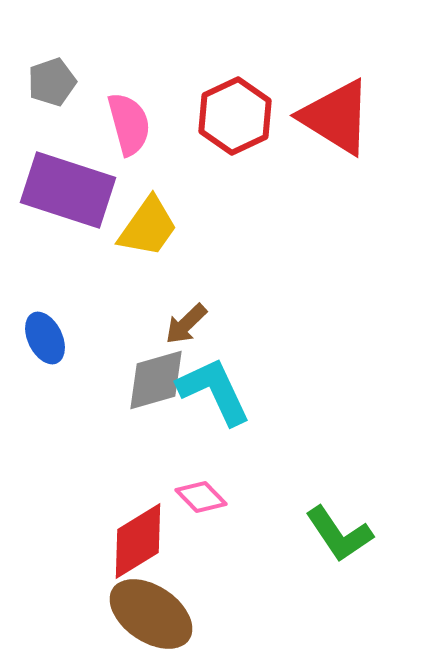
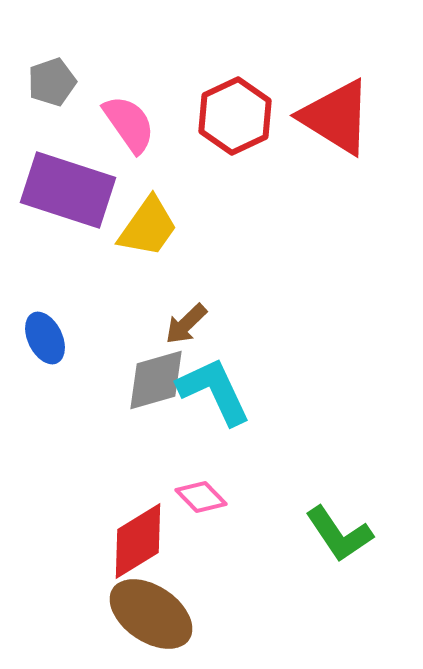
pink semicircle: rotated 20 degrees counterclockwise
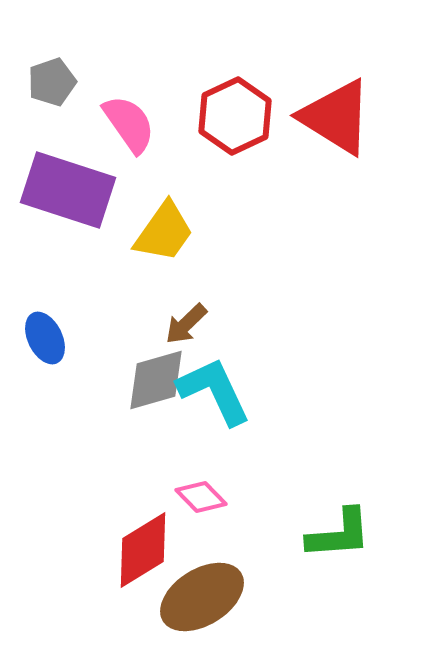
yellow trapezoid: moved 16 px right, 5 px down
green L-shape: rotated 60 degrees counterclockwise
red diamond: moved 5 px right, 9 px down
brown ellipse: moved 51 px right, 17 px up; rotated 66 degrees counterclockwise
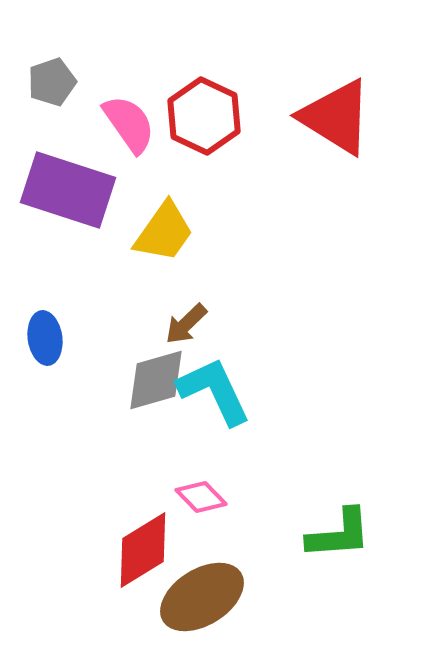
red hexagon: moved 31 px left; rotated 10 degrees counterclockwise
blue ellipse: rotated 18 degrees clockwise
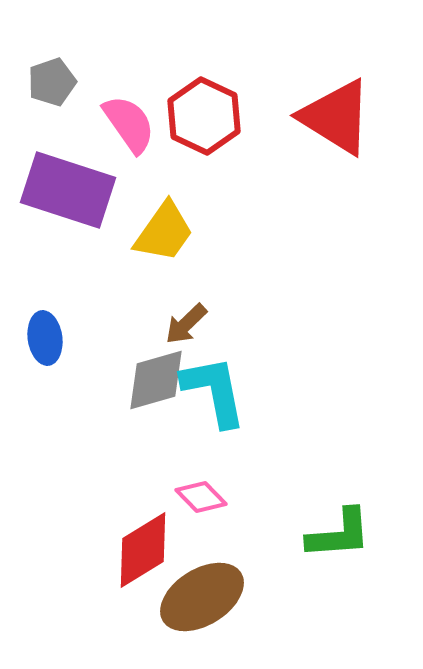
cyan L-shape: rotated 14 degrees clockwise
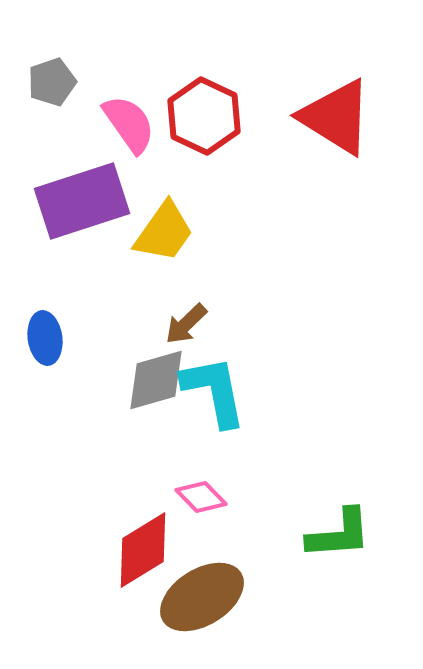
purple rectangle: moved 14 px right, 11 px down; rotated 36 degrees counterclockwise
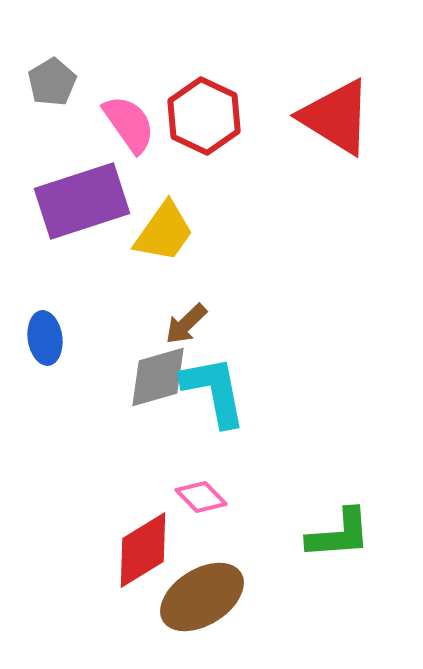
gray pentagon: rotated 12 degrees counterclockwise
gray diamond: moved 2 px right, 3 px up
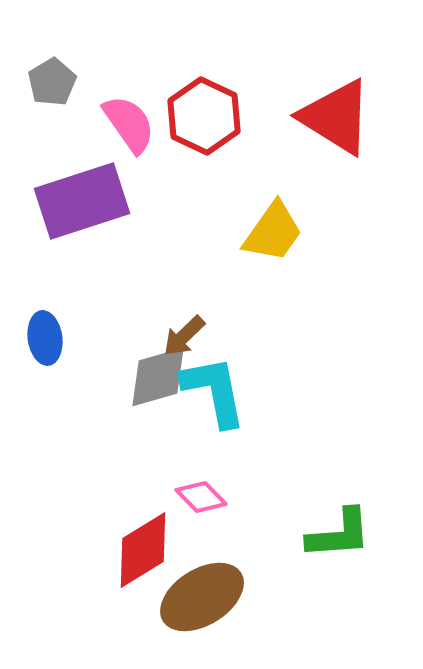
yellow trapezoid: moved 109 px right
brown arrow: moved 2 px left, 12 px down
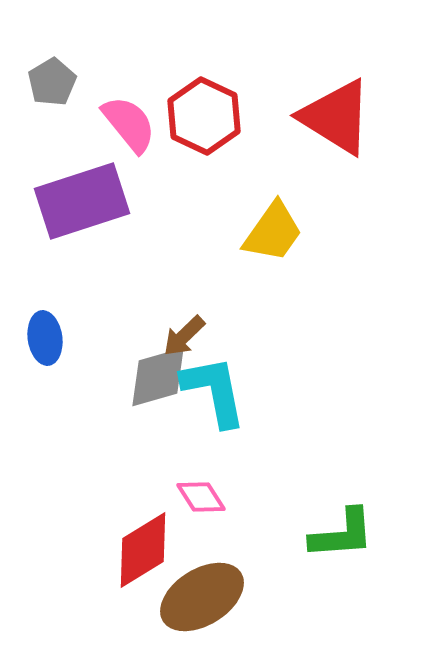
pink semicircle: rotated 4 degrees counterclockwise
pink diamond: rotated 12 degrees clockwise
green L-shape: moved 3 px right
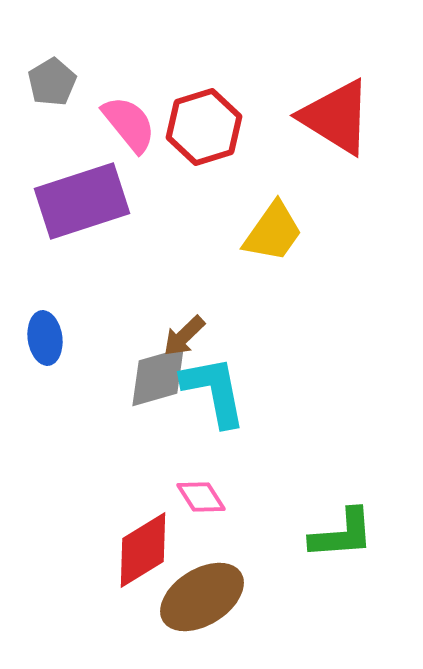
red hexagon: moved 11 px down; rotated 18 degrees clockwise
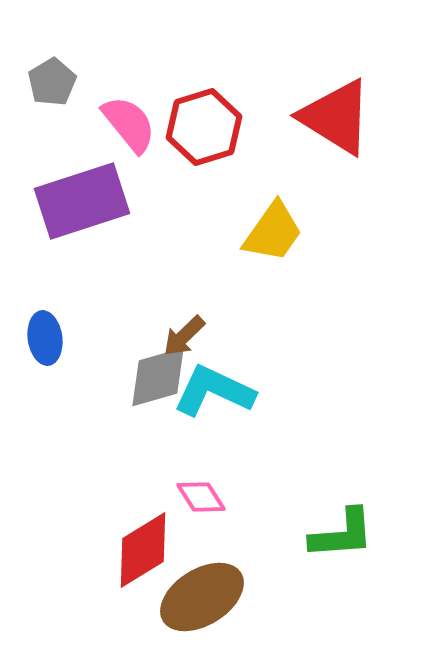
cyan L-shape: rotated 54 degrees counterclockwise
